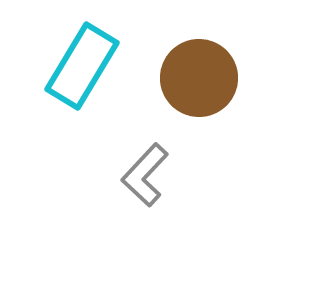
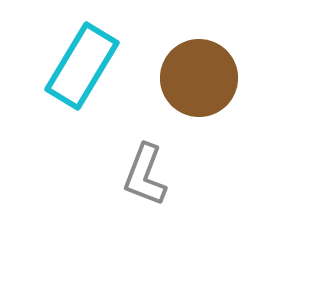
gray L-shape: rotated 22 degrees counterclockwise
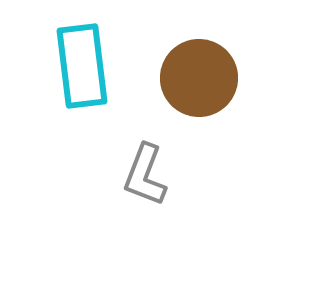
cyan rectangle: rotated 38 degrees counterclockwise
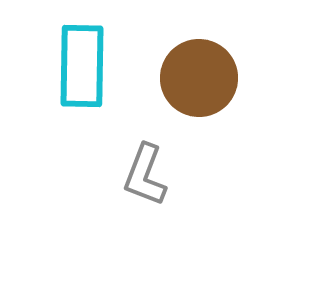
cyan rectangle: rotated 8 degrees clockwise
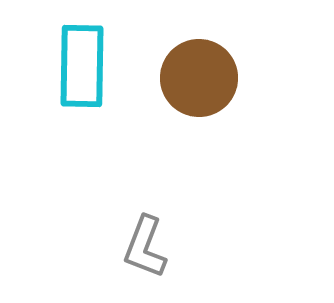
gray L-shape: moved 72 px down
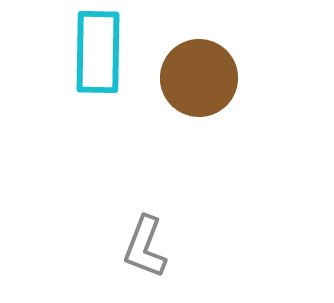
cyan rectangle: moved 16 px right, 14 px up
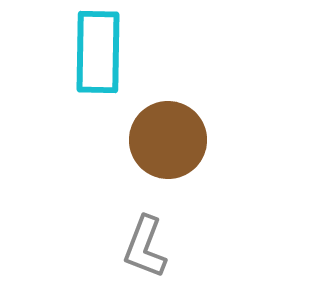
brown circle: moved 31 px left, 62 px down
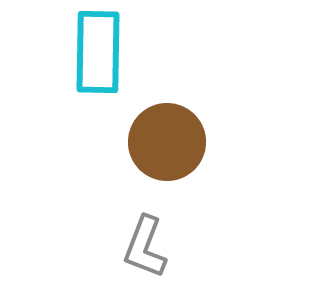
brown circle: moved 1 px left, 2 px down
